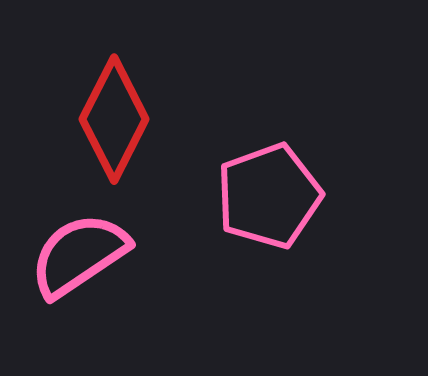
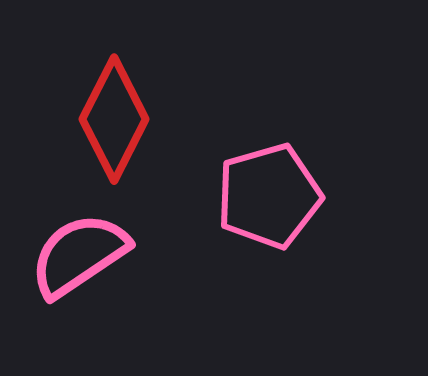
pink pentagon: rotated 4 degrees clockwise
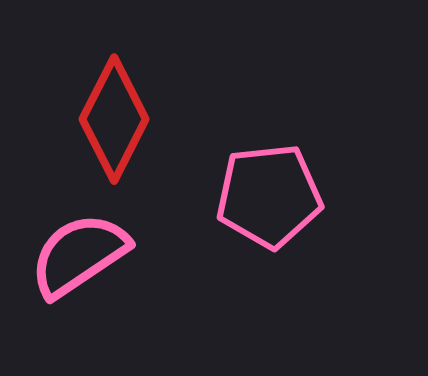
pink pentagon: rotated 10 degrees clockwise
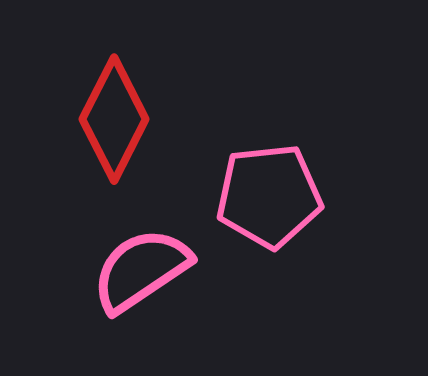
pink semicircle: moved 62 px right, 15 px down
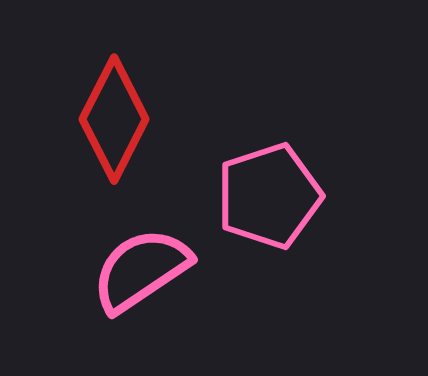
pink pentagon: rotated 12 degrees counterclockwise
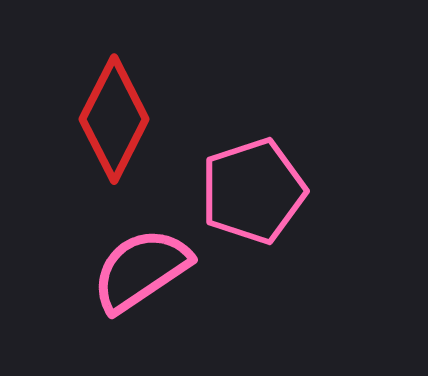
pink pentagon: moved 16 px left, 5 px up
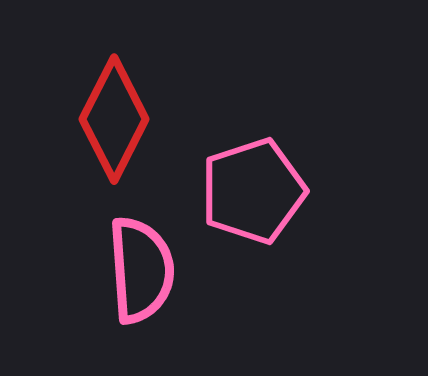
pink semicircle: rotated 120 degrees clockwise
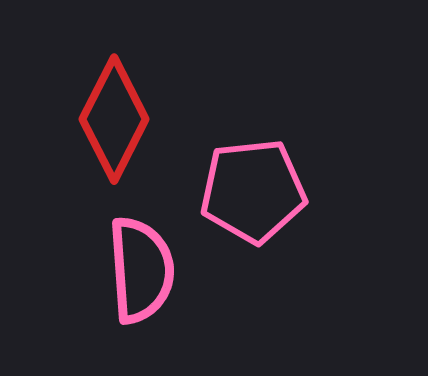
pink pentagon: rotated 12 degrees clockwise
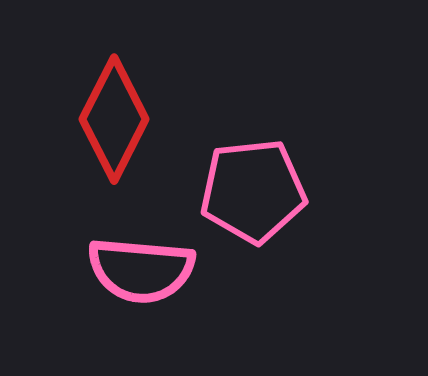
pink semicircle: rotated 99 degrees clockwise
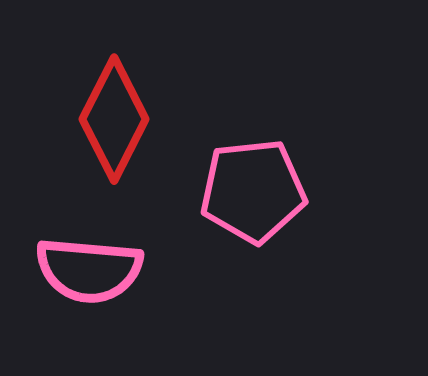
pink semicircle: moved 52 px left
